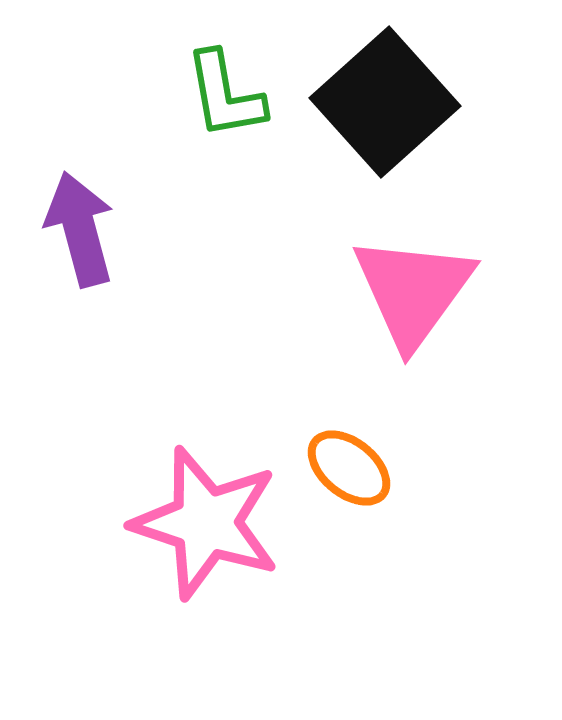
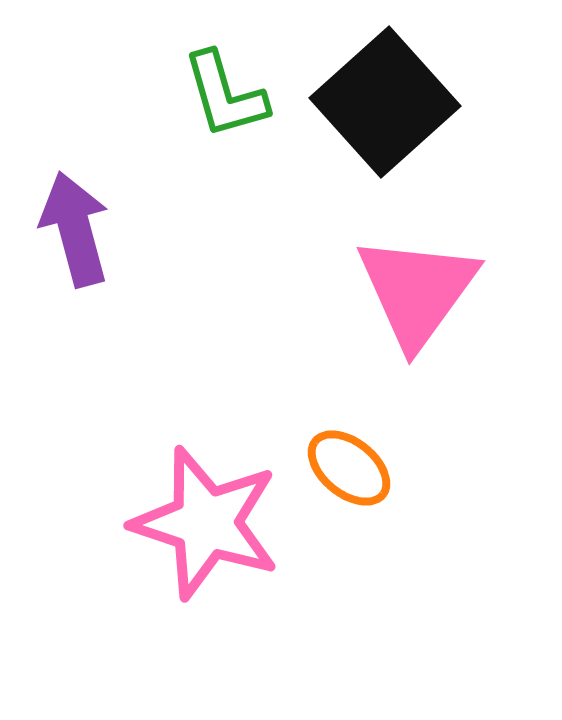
green L-shape: rotated 6 degrees counterclockwise
purple arrow: moved 5 px left
pink triangle: moved 4 px right
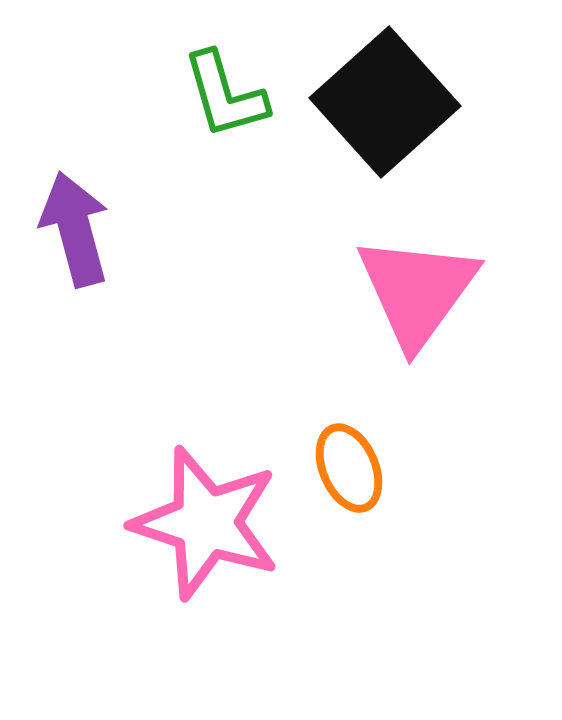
orange ellipse: rotated 28 degrees clockwise
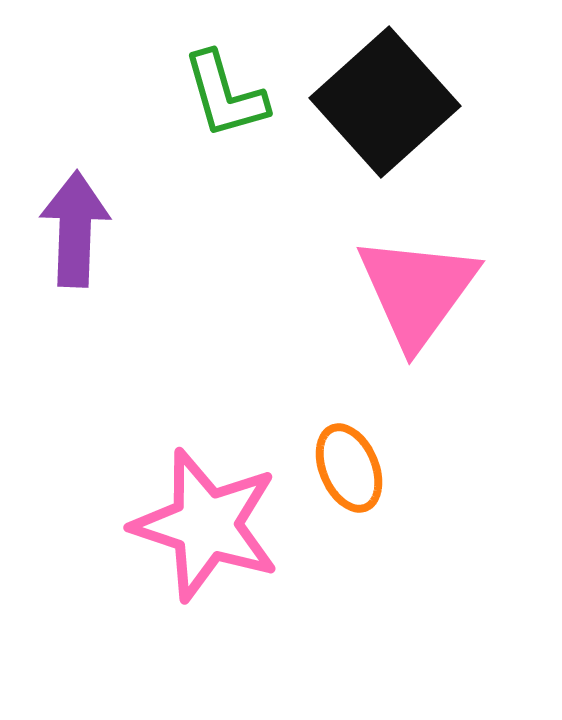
purple arrow: rotated 17 degrees clockwise
pink star: moved 2 px down
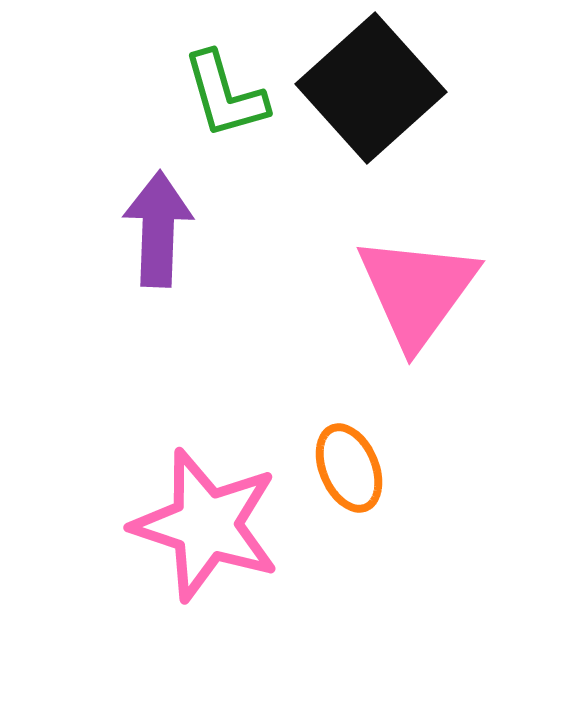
black square: moved 14 px left, 14 px up
purple arrow: moved 83 px right
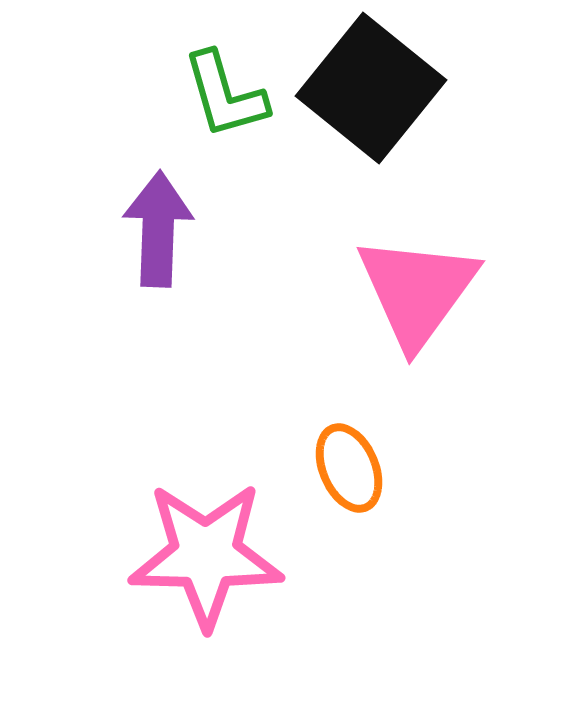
black square: rotated 9 degrees counterclockwise
pink star: moved 30 px down; rotated 17 degrees counterclockwise
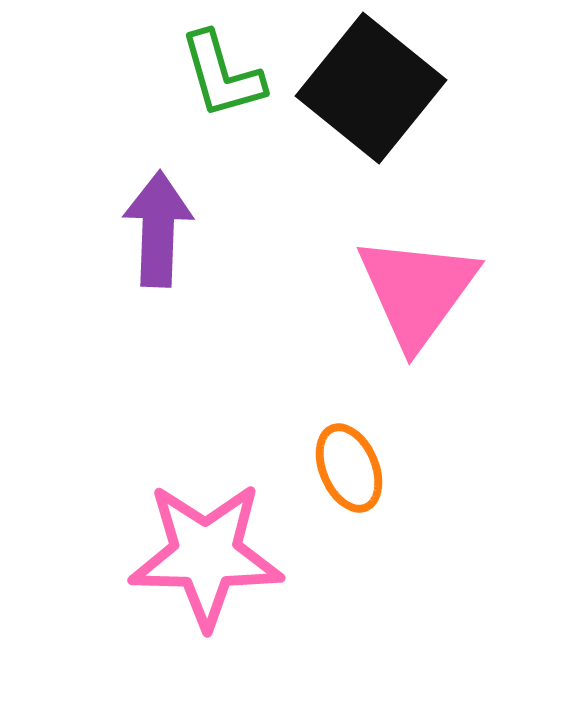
green L-shape: moved 3 px left, 20 px up
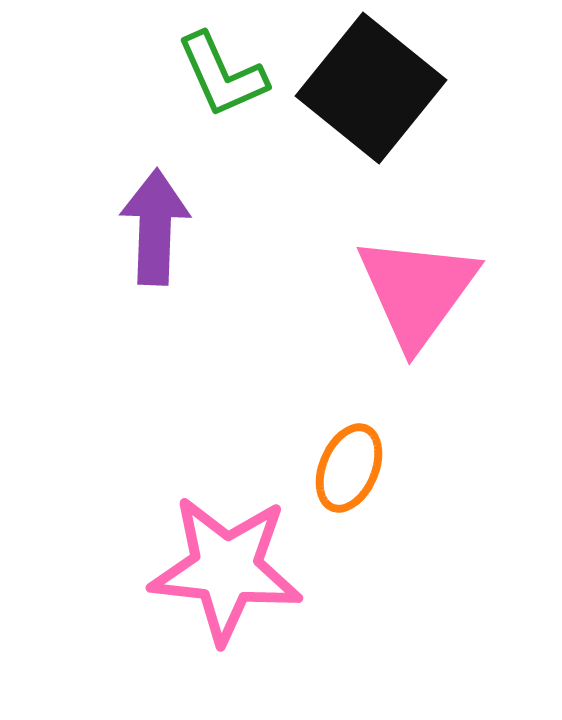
green L-shape: rotated 8 degrees counterclockwise
purple arrow: moved 3 px left, 2 px up
orange ellipse: rotated 46 degrees clockwise
pink star: moved 20 px right, 14 px down; rotated 5 degrees clockwise
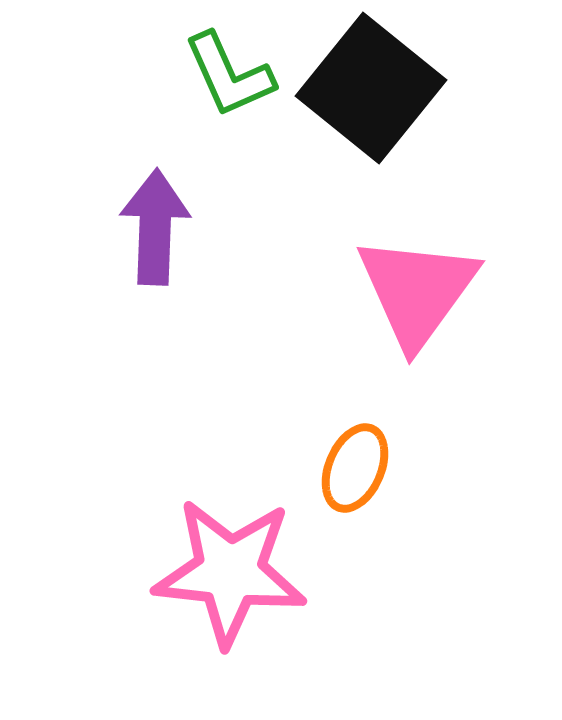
green L-shape: moved 7 px right
orange ellipse: moved 6 px right
pink star: moved 4 px right, 3 px down
